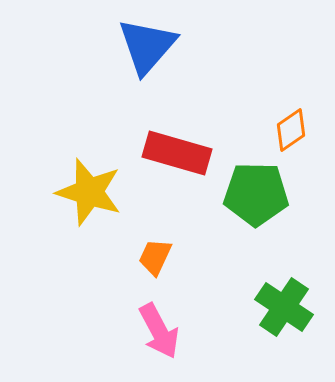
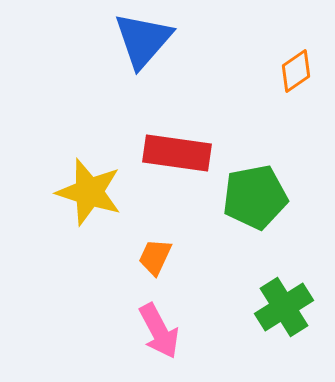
blue triangle: moved 4 px left, 6 px up
orange diamond: moved 5 px right, 59 px up
red rectangle: rotated 8 degrees counterclockwise
green pentagon: moved 1 px left, 3 px down; rotated 12 degrees counterclockwise
green cross: rotated 24 degrees clockwise
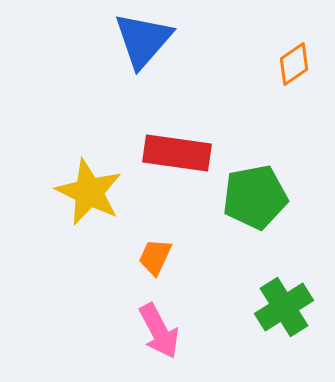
orange diamond: moved 2 px left, 7 px up
yellow star: rotated 8 degrees clockwise
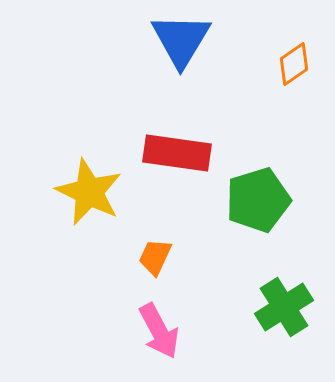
blue triangle: moved 38 px right; rotated 10 degrees counterclockwise
green pentagon: moved 3 px right, 3 px down; rotated 6 degrees counterclockwise
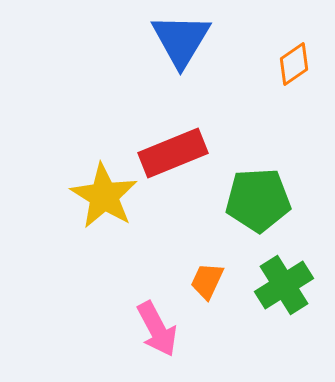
red rectangle: moved 4 px left; rotated 30 degrees counterclockwise
yellow star: moved 15 px right, 4 px down; rotated 6 degrees clockwise
green pentagon: rotated 14 degrees clockwise
orange trapezoid: moved 52 px right, 24 px down
green cross: moved 22 px up
pink arrow: moved 2 px left, 2 px up
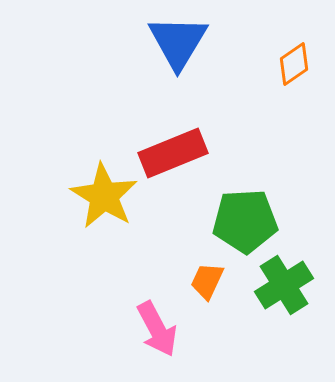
blue triangle: moved 3 px left, 2 px down
green pentagon: moved 13 px left, 21 px down
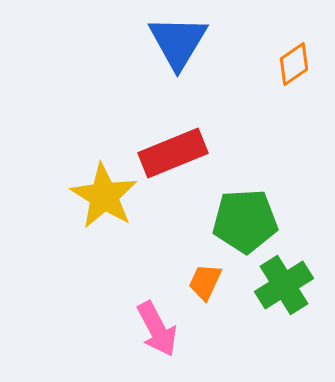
orange trapezoid: moved 2 px left, 1 px down
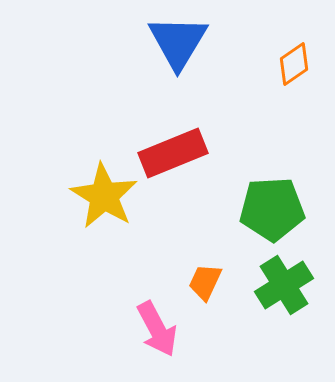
green pentagon: moved 27 px right, 12 px up
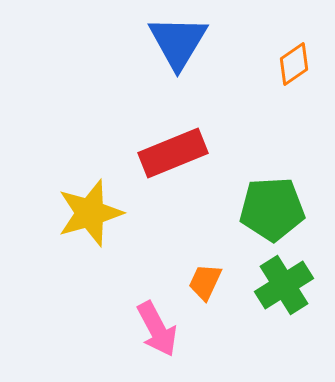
yellow star: moved 14 px left, 17 px down; rotated 24 degrees clockwise
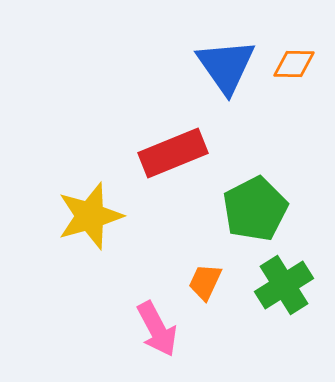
blue triangle: moved 48 px right, 24 px down; rotated 6 degrees counterclockwise
orange diamond: rotated 36 degrees clockwise
green pentagon: moved 17 px left; rotated 24 degrees counterclockwise
yellow star: moved 3 px down
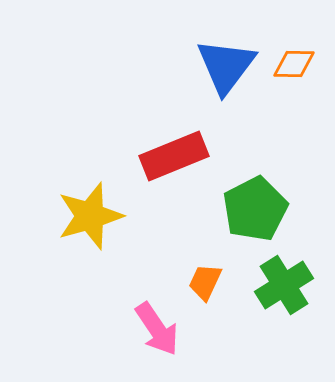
blue triangle: rotated 12 degrees clockwise
red rectangle: moved 1 px right, 3 px down
pink arrow: rotated 6 degrees counterclockwise
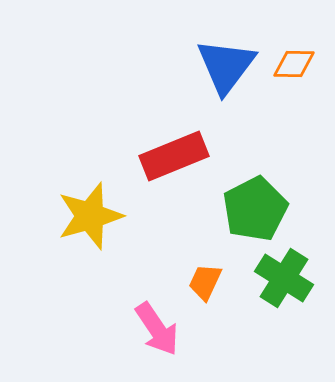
green cross: moved 7 px up; rotated 26 degrees counterclockwise
